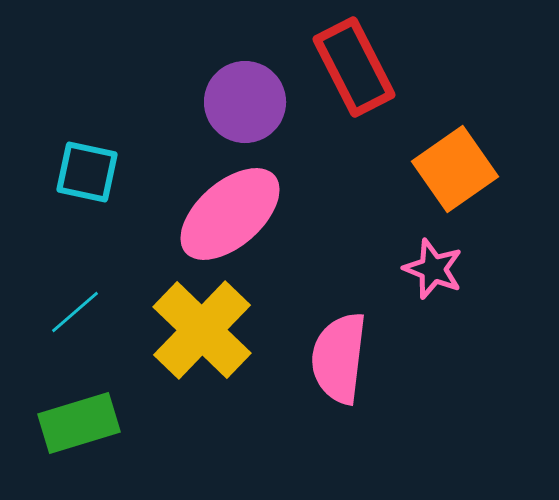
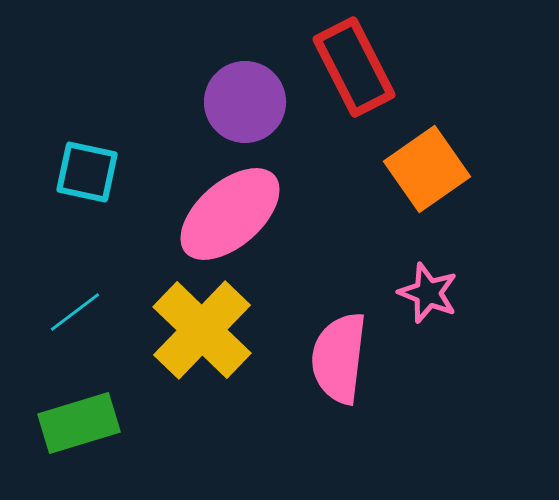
orange square: moved 28 px left
pink star: moved 5 px left, 24 px down
cyan line: rotated 4 degrees clockwise
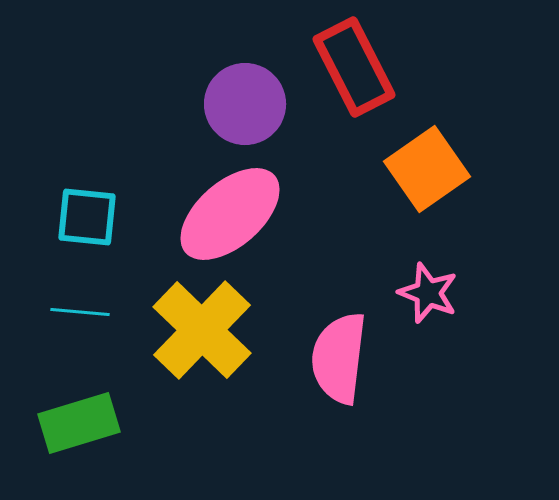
purple circle: moved 2 px down
cyan square: moved 45 px down; rotated 6 degrees counterclockwise
cyan line: moved 5 px right; rotated 42 degrees clockwise
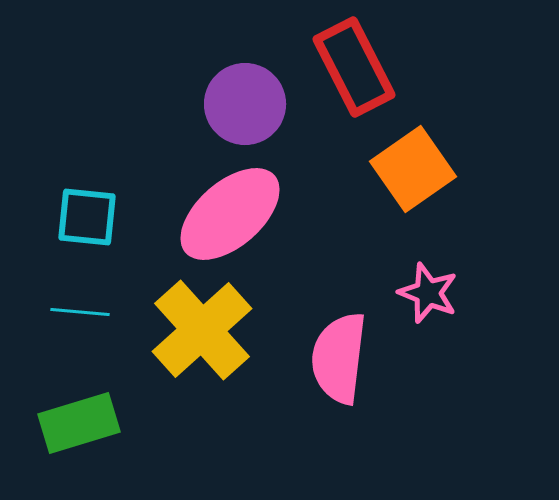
orange square: moved 14 px left
yellow cross: rotated 4 degrees clockwise
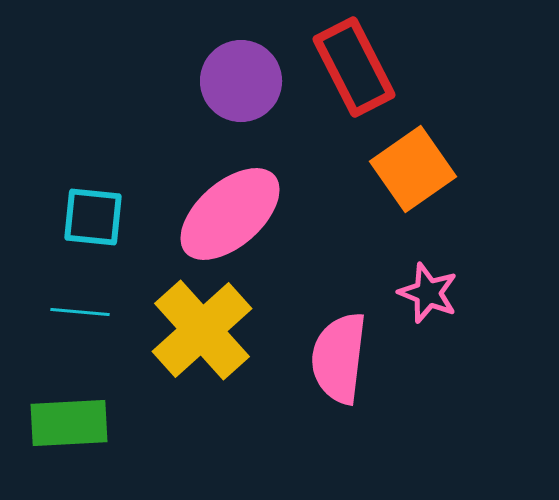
purple circle: moved 4 px left, 23 px up
cyan square: moved 6 px right
green rectangle: moved 10 px left; rotated 14 degrees clockwise
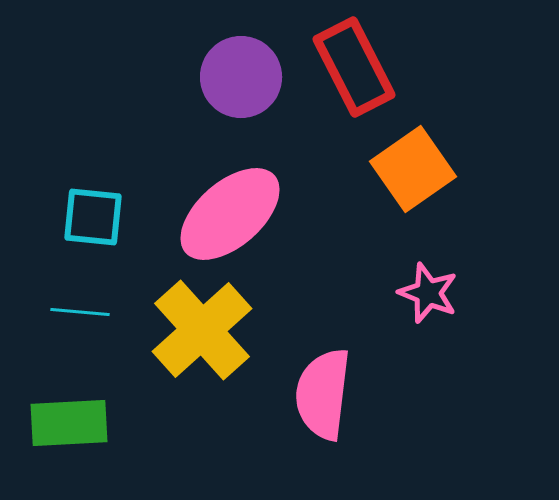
purple circle: moved 4 px up
pink semicircle: moved 16 px left, 36 px down
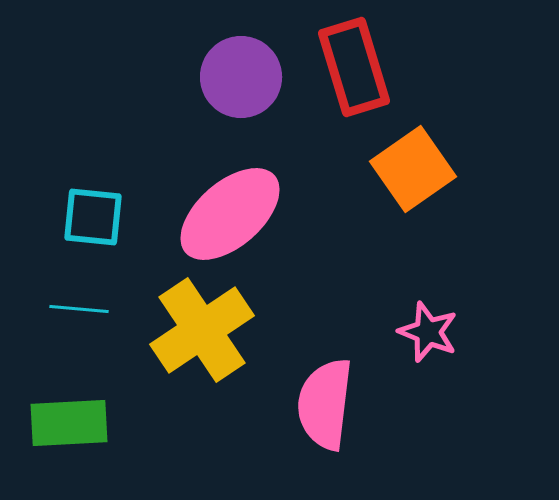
red rectangle: rotated 10 degrees clockwise
pink star: moved 39 px down
cyan line: moved 1 px left, 3 px up
yellow cross: rotated 8 degrees clockwise
pink semicircle: moved 2 px right, 10 px down
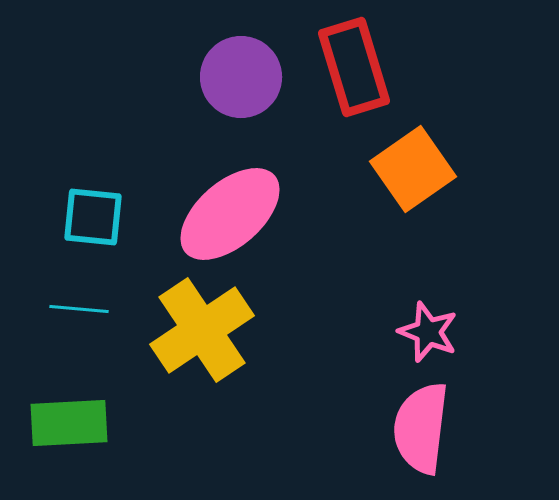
pink semicircle: moved 96 px right, 24 px down
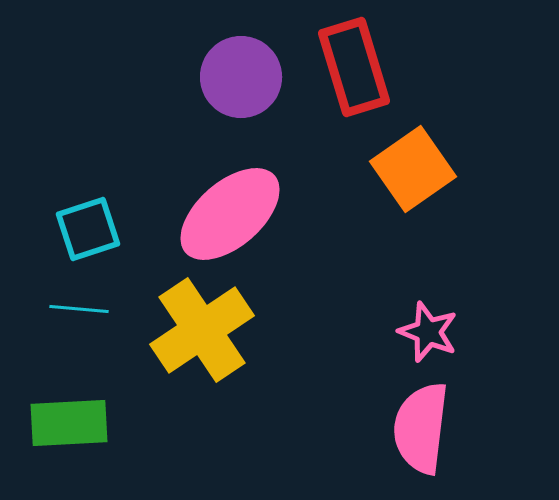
cyan square: moved 5 px left, 12 px down; rotated 24 degrees counterclockwise
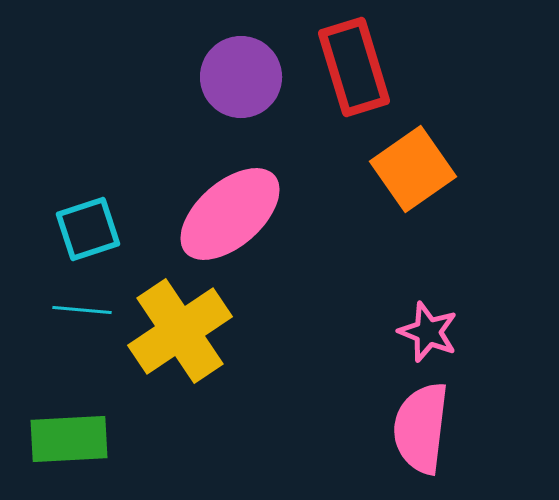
cyan line: moved 3 px right, 1 px down
yellow cross: moved 22 px left, 1 px down
green rectangle: moved 16 px down
